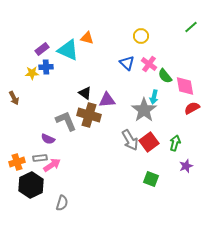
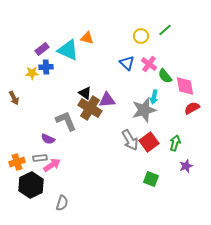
green line: moved 26 px left, 3 px down
gray star: rotated 20 degrees clockwise
brown cross: moved 1 px right, 7 px up; rotated 15 degrees clockwise
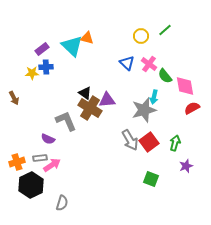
cyan triangle: moved 4 px right, 4 px up; rotated 20 degrees clockwise
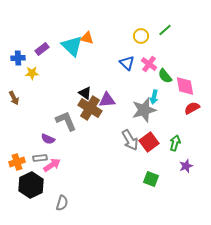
blue cross: moved 28 px left, 9 px up
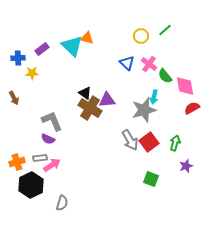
gray L-shape: moved 14 px left
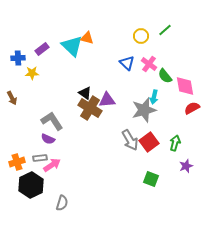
brown arrow: moved 2 px left
gray L-shape: rotated 10 degrees counterclockwise
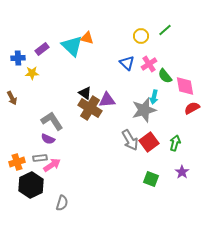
pink cross: rotated 21 degrees clockwise
purple star: moved 4 px left, 6 px down; rotated 16 degrees counterclockwise
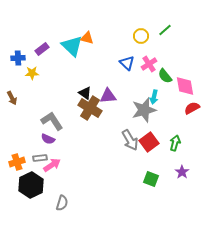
purple triangle: moved 1 px right, 4 px up
